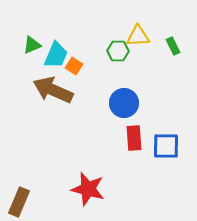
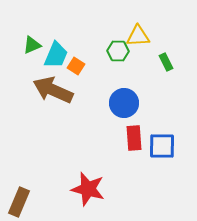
green rectangle: moved 7 px left, 16 px down
orange square: moved 2 px right
blue square: moved 4 px left
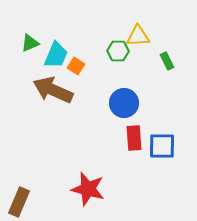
green triangle: moved 2 px left, 2 px up
green rectangle: moved 1 px right, 1 px up
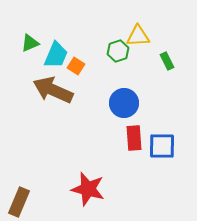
green hexagon: rotated 20 degrees counterclockwise
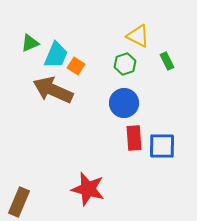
yellow triangle: rotated 30 degrees clockwise
green hexagon: moved 7 px right, 13 px down
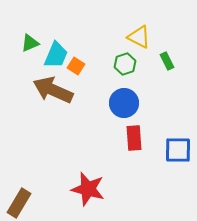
yellow triangle: moved 1 px right, 1 px down
blue square: moved 16 px right, 4 px down
brown rectangle: moved 1 px down; rotated 8 degrees clockwise
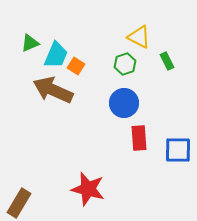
red rectangle: moved 5 px right
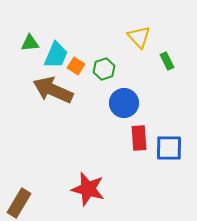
yellow triangle: rotated 20 degrees clockwise
green triangle: rotated 18 degrees clockwise
green hexagon: moved 21 px left, 5 px down
blue square: moved 9 px left, 2 px up
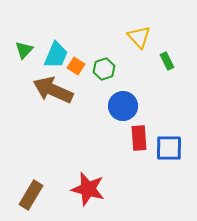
green triangle: moved 6 px left, 7 px down; rotated 42 degrees counterclockwise
blue circle: moved 1 px left, 3 px down
brown rectangle: moved 12 px right, 8 px up
